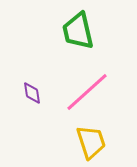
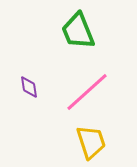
green trapezoid: rotated 9 degrees counterclockwise
purple diamond: moved 3 px left, 6 px up
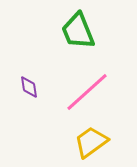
yellow trapezoid: rotated 108 degrees counterclockwise
